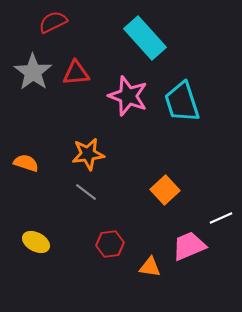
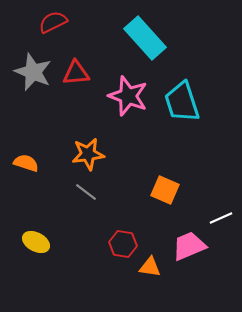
gray star: rotated 12 degrees counterclockwise
orange square: rotated 24 degrees counterclockwise
red hexagon: moved 13 px right; rotated 16 degrees clockwise
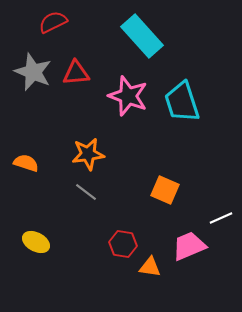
cyan rectangle: moved 3 px left, 2 px up
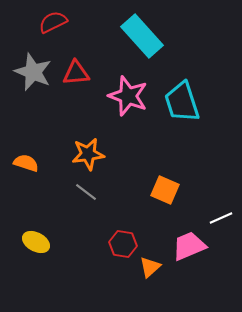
orange triangle: rotated 50 degrees counterclockwise
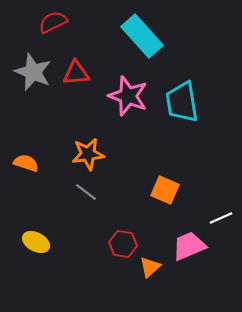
cyan trapezoid: rotated 9 degrees clockwise
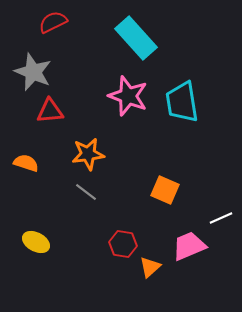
cyan rectangle: moved 6 px left, 2 px down
red triangle: moved 26 px left, 38 px down
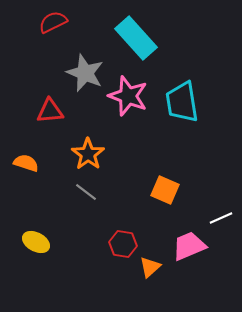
gray star: moved 52 px right, 1 px down
orange star: rotated 28 degrees counterclockwise
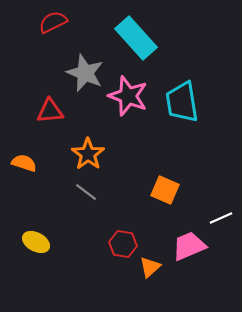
orange semicircle: moved 2 px left
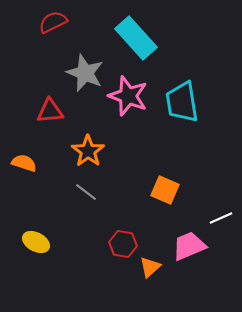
orange star: moved 3 px up
